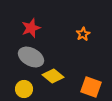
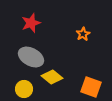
red star: moved 5 px up
yellow diamond: moved 1 px left, 1 px down
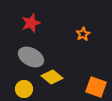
orange square: moved 5 px right
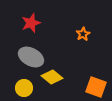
yellow circle: moved 1 px up
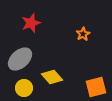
gray ellipse: moved 11 px left, 2 px down; rotated 70 degrees counterclockwise
yellow diamond: rotated 10 degrees clockwise
orange square: rotated 35 degrees counterclockwise
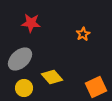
red star: rotated 24 degrees clockwise
orange square: rotated 10 degrees counterclockwise
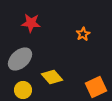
yellow circle: moved 1 px left, 2 px down
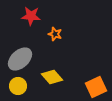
red star: moved 7 px up
orange star: moved 28 px left; rotated 24 degrees counterclockwise
yellow circle: moved 5 px left, 4 px up
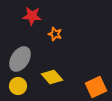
red star: moved 1 px right
gray ellipse: rotated 15 degrees counterclockwise
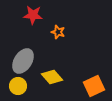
red star: moved 1 px right, 1 px up
orange star: moved 3 px right, 2 px up
gray ellipse: moved 3 px right, 2 px down
orange square: moved 2 px left, 1 px up
